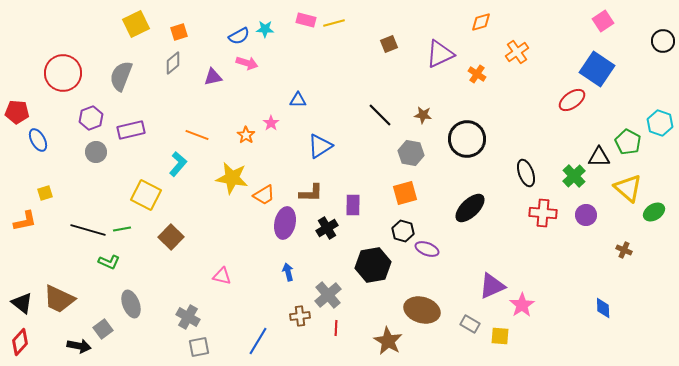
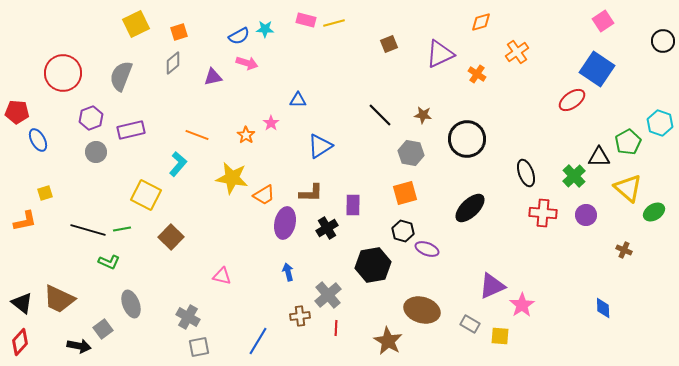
green pentagon at (628, 142): rotated 15 degrees clockwise
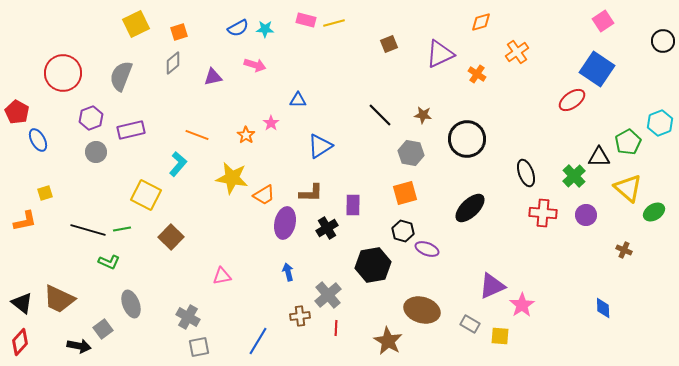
blue semicircle at (239, 36): moved 1 px left, 8 px up
pink arrow at (247, 63): moved 8 px right, 2 px down
red pentagon at (17, 112): rotated 25 degrees clockwise
cyan hexagon at (660, 123): rotated 20 degrees clockwise
pink triangle at (222, 276): rotated 24 degrees counterclockwise
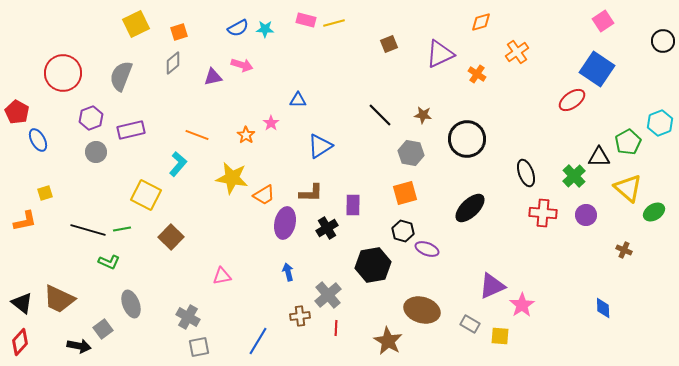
pink arrow at (255, 65): moved 13 px left
